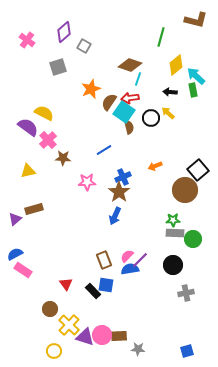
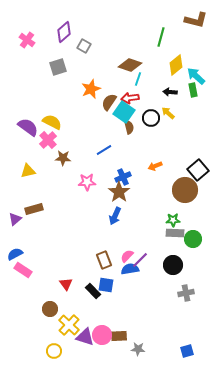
yellow semicircle at (44, 113): moved 8 px right, 9 px down
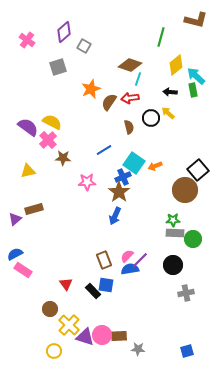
cyan square at (124, 112): moved 10 px right, 51 px down
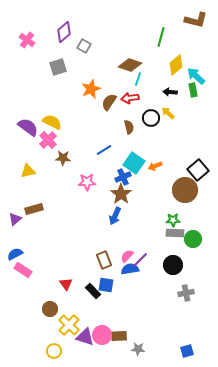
brown star at (119, 192): moved 2 px right, 2 px down
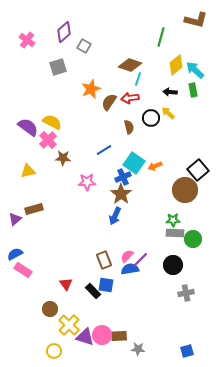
cyan arrow at (196, 76): moved 1 px left, 6 px up
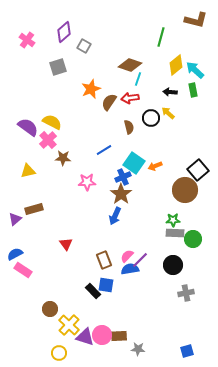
red triangle at (66, 284): moved 40 px up
yellow circle at (54, 351): moved 5 px right, 2 px down
